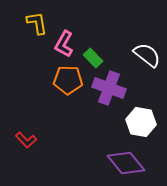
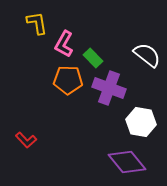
purple diamond: moved 1 px right, 1 px up
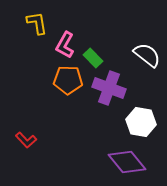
pink L-shape: moved 1 px right, 1 px down
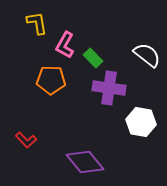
orange pentagon: moved 17 px left
purple cross: rotated 12 degrees counterclockwise
purple diamond: moved 42 px left
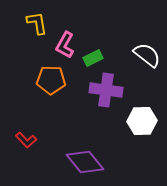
green rectangle: rotated 72 degrees counterclockwise
purple cross: moved 3 px left, 2 px down
white hexagon: moved 1 px right, 1 px up; rotated 12 degrees counterclockwise
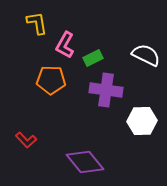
white semicircle: moved 1 px left; rotated 12 degrees counterclockwise
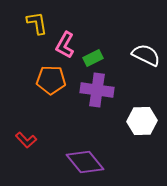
purple cross: moved 9 px left
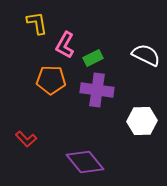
red L-shape: moved 1 px up
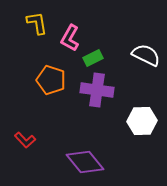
pink L-shape: moved 5 px right, 7 px up
orange pentagon: rotated 16 degrees clockwise
red L-shape: moved 1 px left, 1 px down
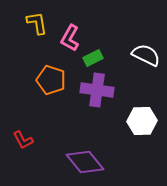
red L-shape: moved 2 px left; rotated 15 degrees clockwise
